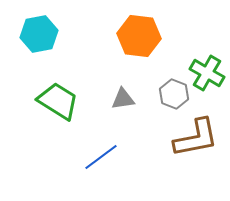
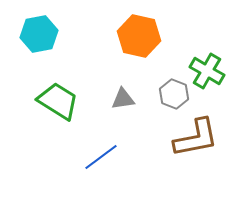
orange hexagon: rotated 6 degrees clockwise
green cross: moved 2 px up
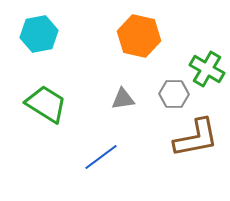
green cross: moved 2 px up
gray hexagon: rotated 20 degrees counterclockwise
green trapezoid: moved 12 px left, 3 px down
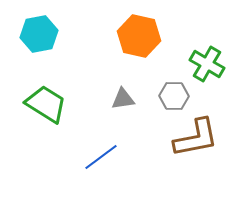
green cross: moved 5 px up
gray hexagon: moved 2 px down
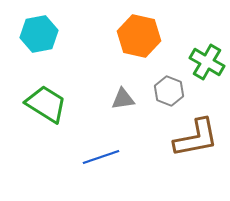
green cross: moved 2 px up
gray hexagon: moved 5 px left, 5 px up; rotated 20 degrees clockwise
blue line: rotated 18 degrees clockwise
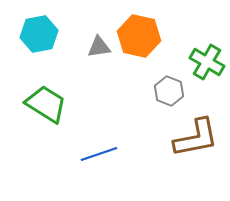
gray triangle: moved 24 px left, 52 px up
blue line: moved 2 px left, 3 px up
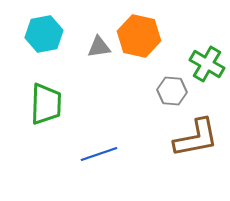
cyan hexagon: moved 5 px right
green cross: moved 2 px down
gray hexagon: moved 3 px right; rotated 16 degrees counterclockwise
green trapezoid: rotated 60 degrees clockwise
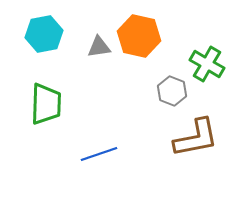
gray hexagon: rotated 16 degrees clockwise
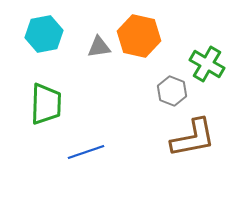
brown L-shape: moved 3 px left
blue line: moved 13 px left, 2 px up
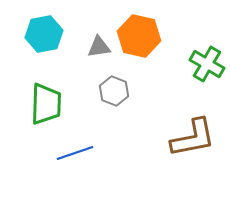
gray hexagon: moved 58 px left
blue line: moved 11 px left, 1 px down
